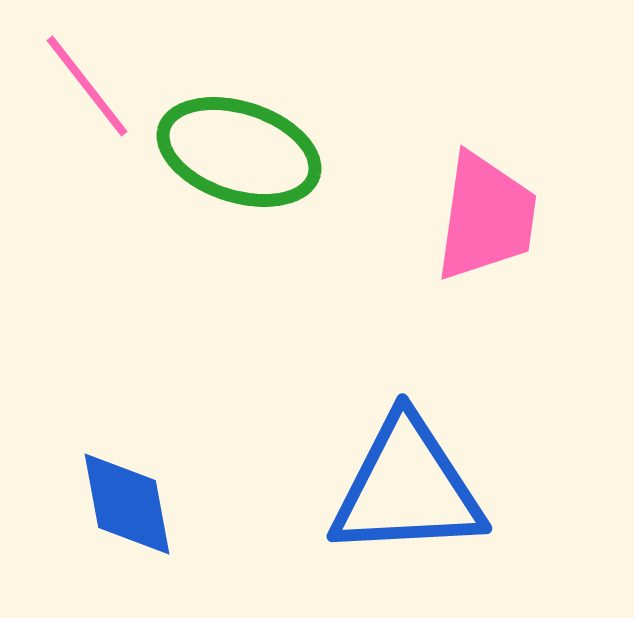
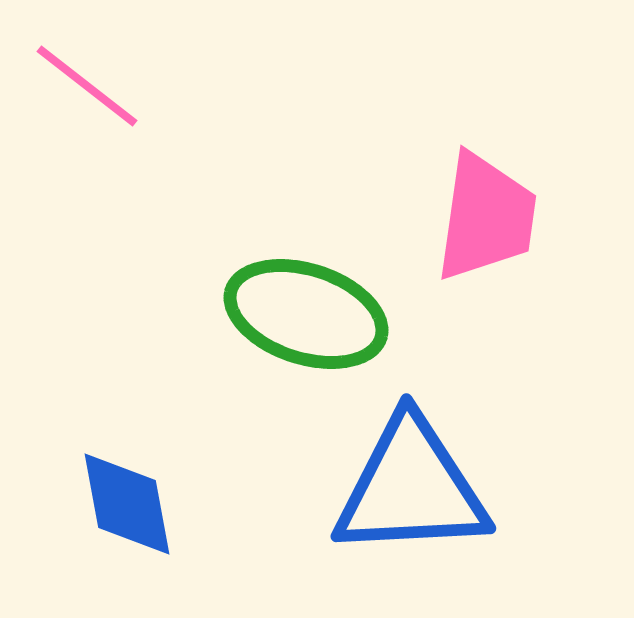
pink line: rotated 14 degrees counterclockwise
green ellipse: moved 67 px right, 162 px down
blue triangle: moved 4 px right
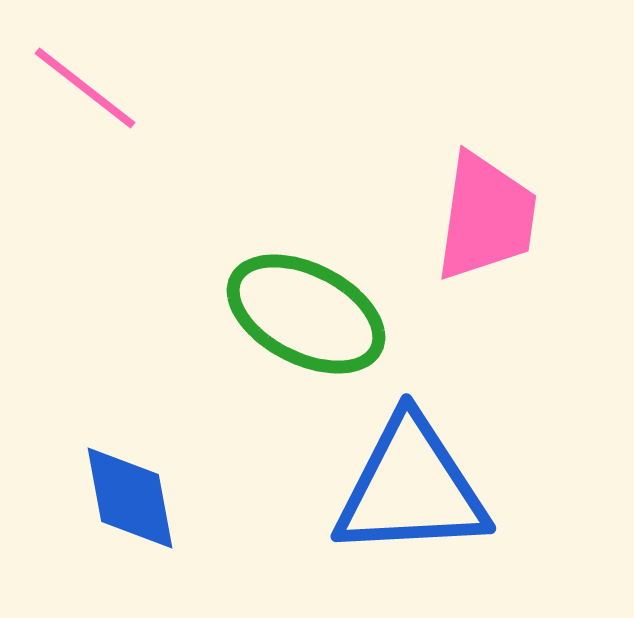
pink line: moved 2 px left, 2 px down
green ellipse: rotated 9 degrees clockwise
blue diamond: moved 3 px right, 6 px up
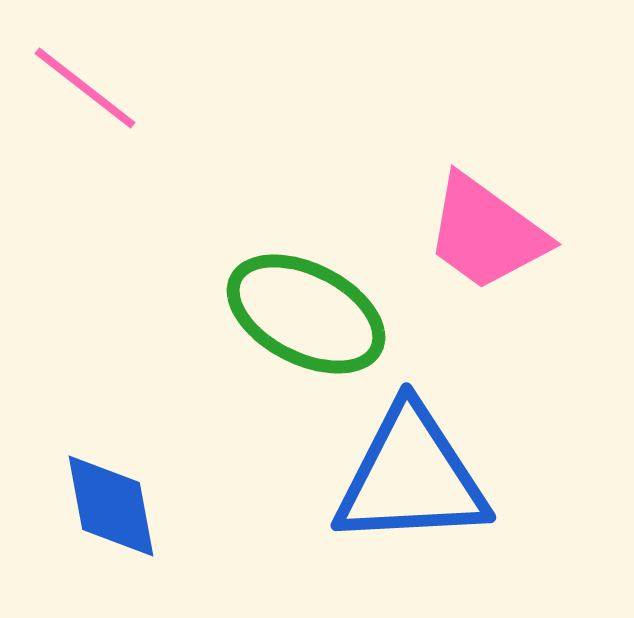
pink trapezoid: moved 16 px down; rotated 118 degrees clockwise
blue triangle: moved 11 px up
blue diamond: moved 19 px left, 8 px down
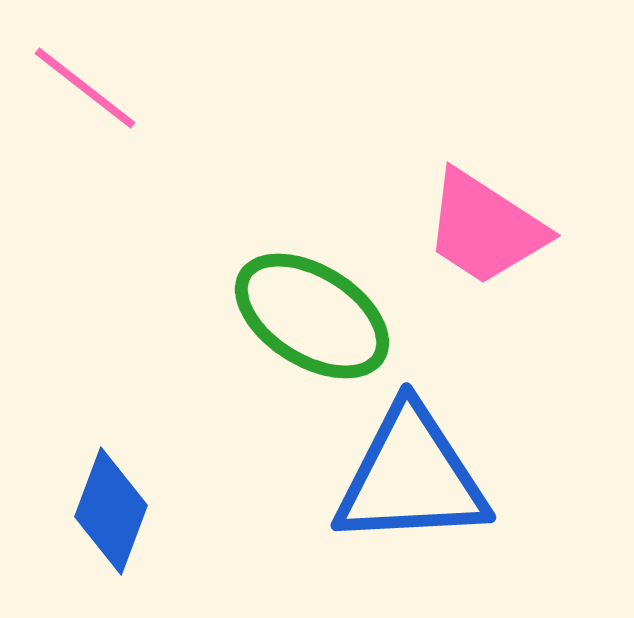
pink trapezoid: moved 1 px left, 5 px up; rotated 3 degrees counterclockwise
green ellipse: moved 6 px right, 2 px down; rotated 5 degrees clockwise
blue diamond: moved 5 px down; rotated 31 degrees clockwise
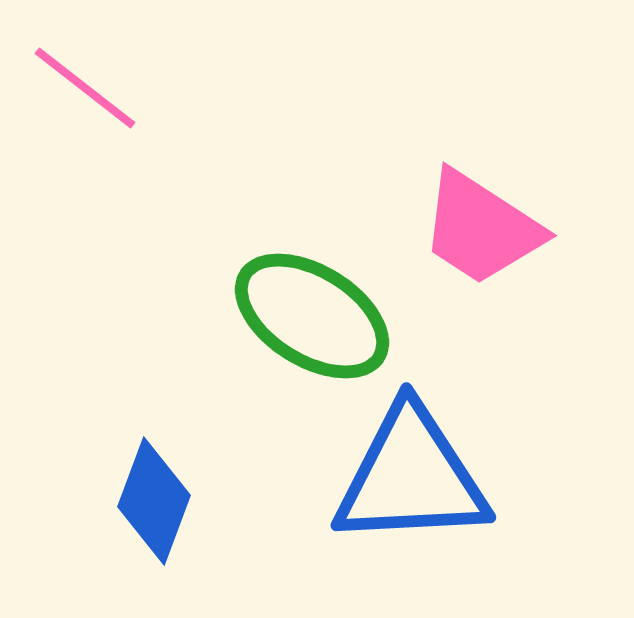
pink trapezoid: moved 4 px left
blue diamond: moved 43 px right, 10 px up
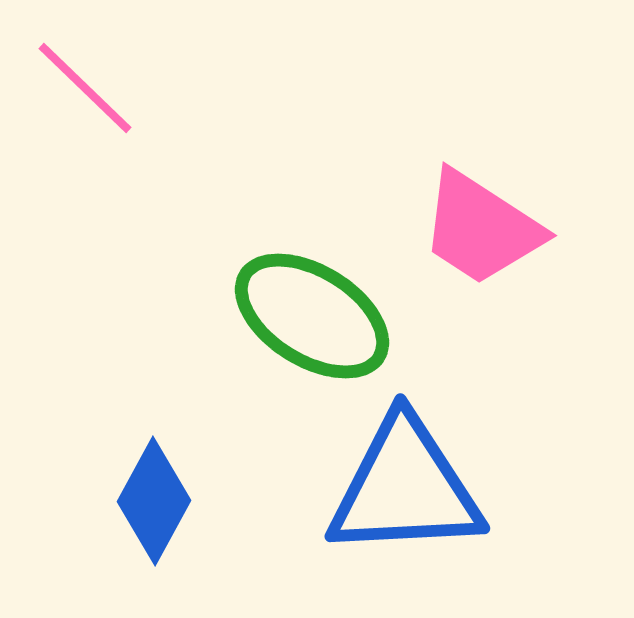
pink line: rotated 6 degrees clockwise
blue triangle: moved 6 px left, 11 px down
blue diamond: rotated 8 degrees clockwise
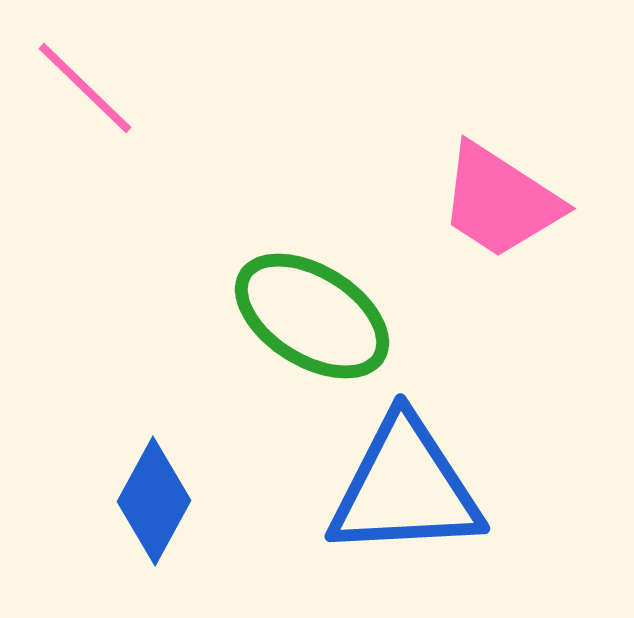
pink trapezoid: moved 19 px right, 27 px up
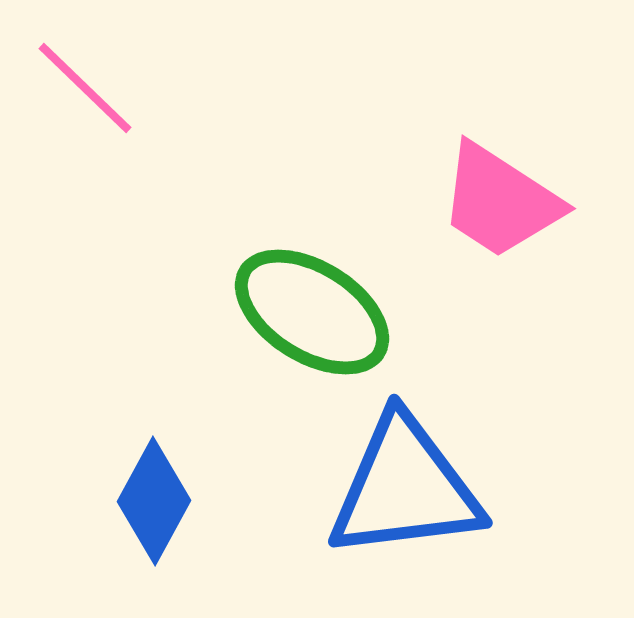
green ellipse: moved 4 px up
blue triangle: rotated 4 degrees counterclockwise
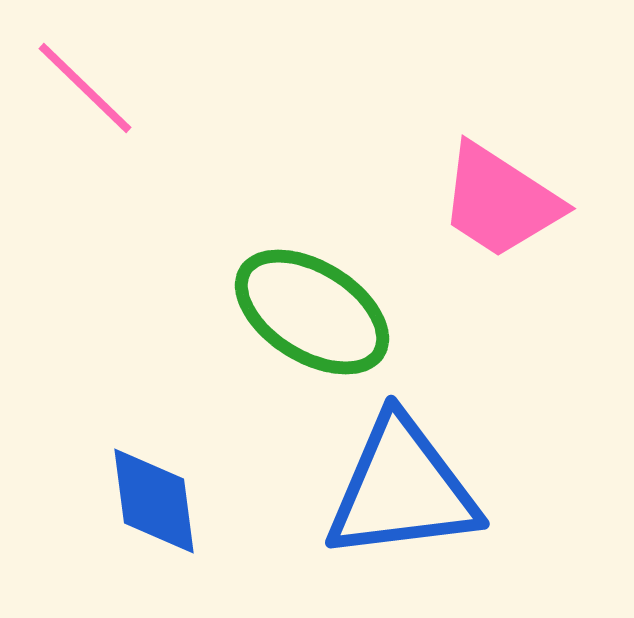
blue triangle: moved 3 px left, 1 px down
blue diamond: rotated 36 degrees counterclockwise
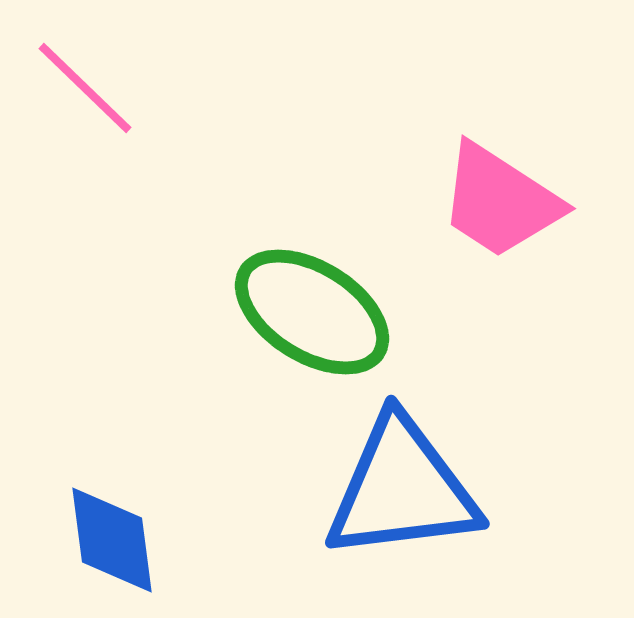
blue diamond: moved 42 px left, 39 px down
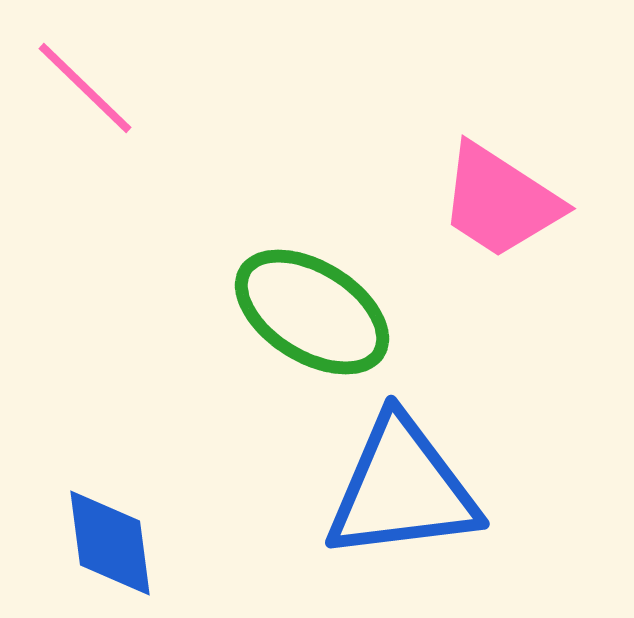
blue diamond: moved 2 px left, 3 px down
